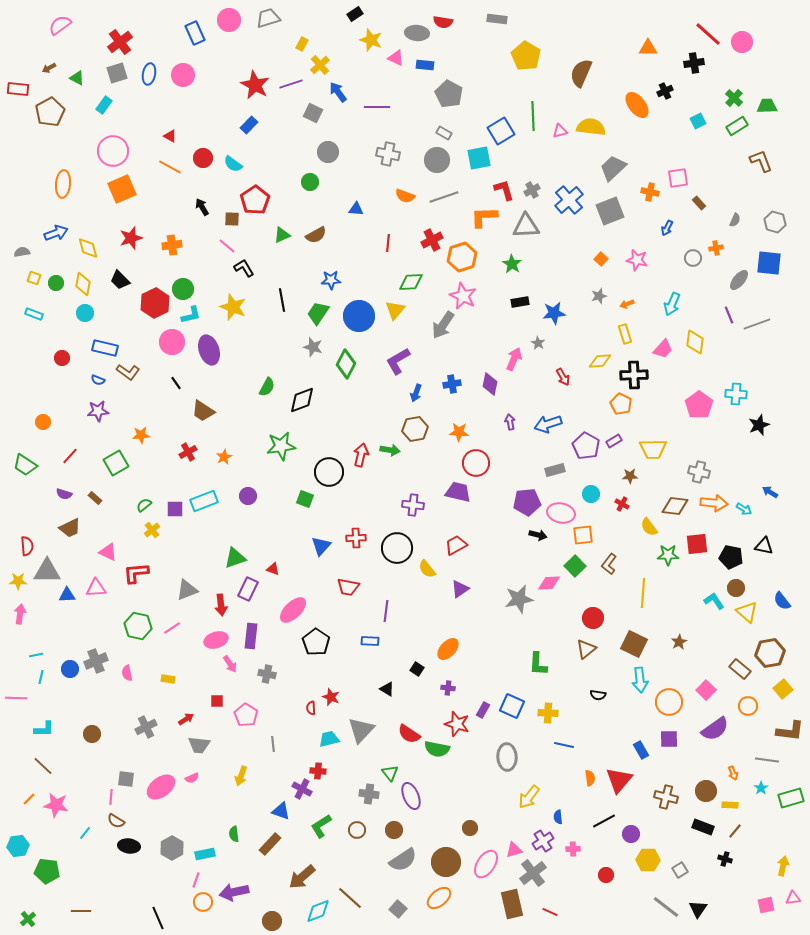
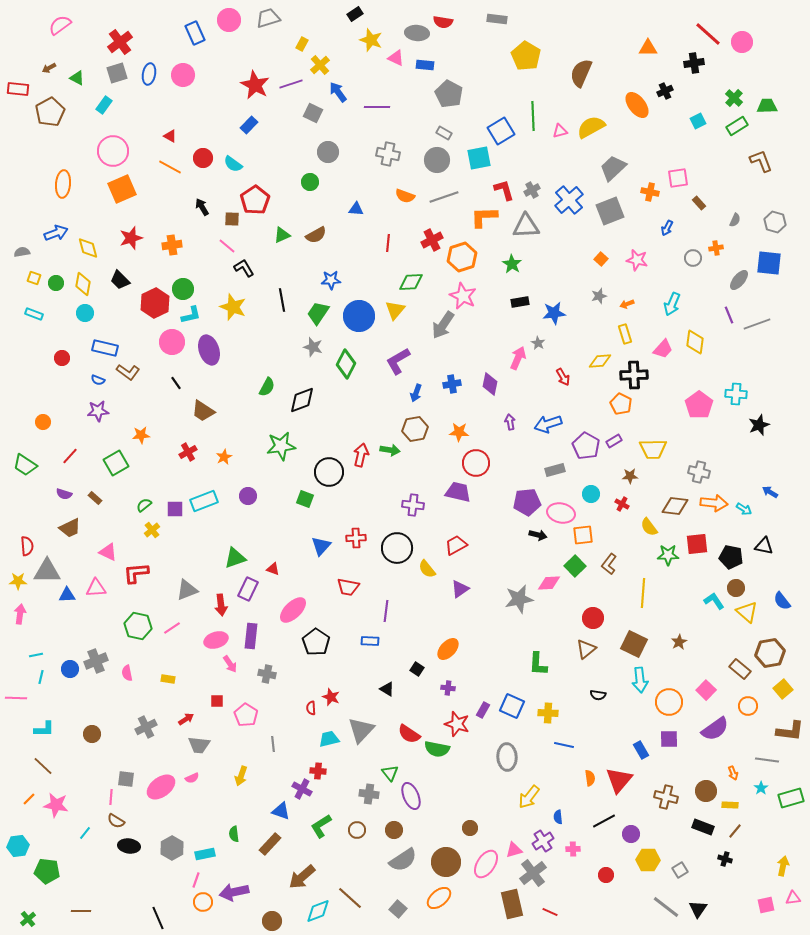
yellow semicircle at (591, 127): rotated 36 degrees counterclockwise
pink arrow at (514, 359): moved 4 px right, 1 px up
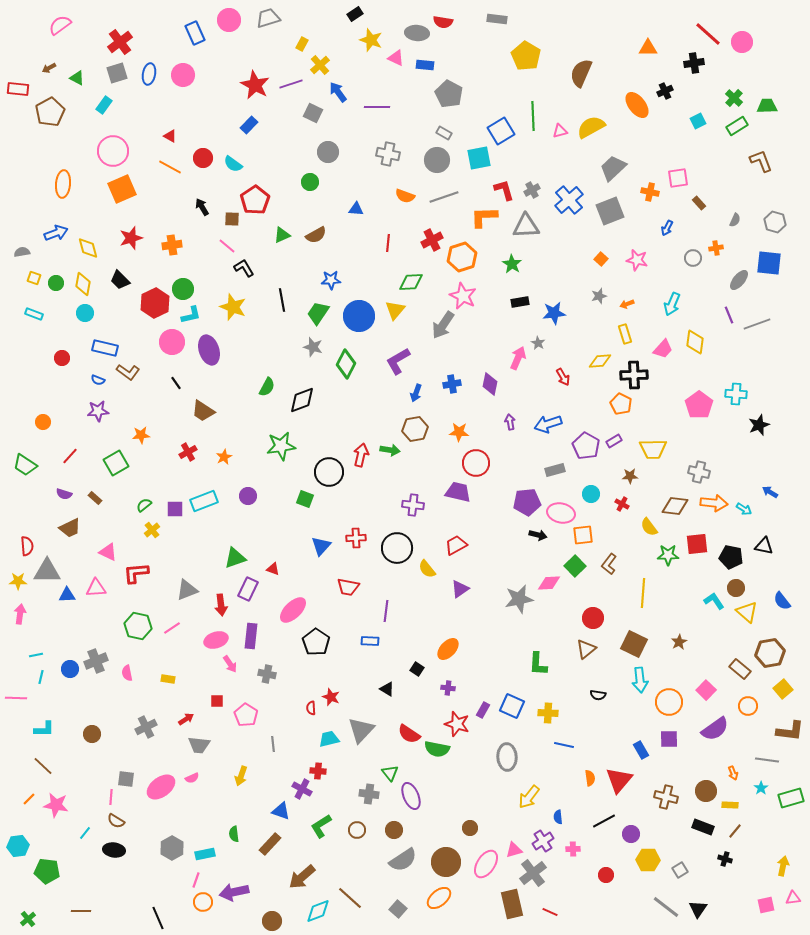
black ellipse at (129, 846): moved 15 px left, 4 px down
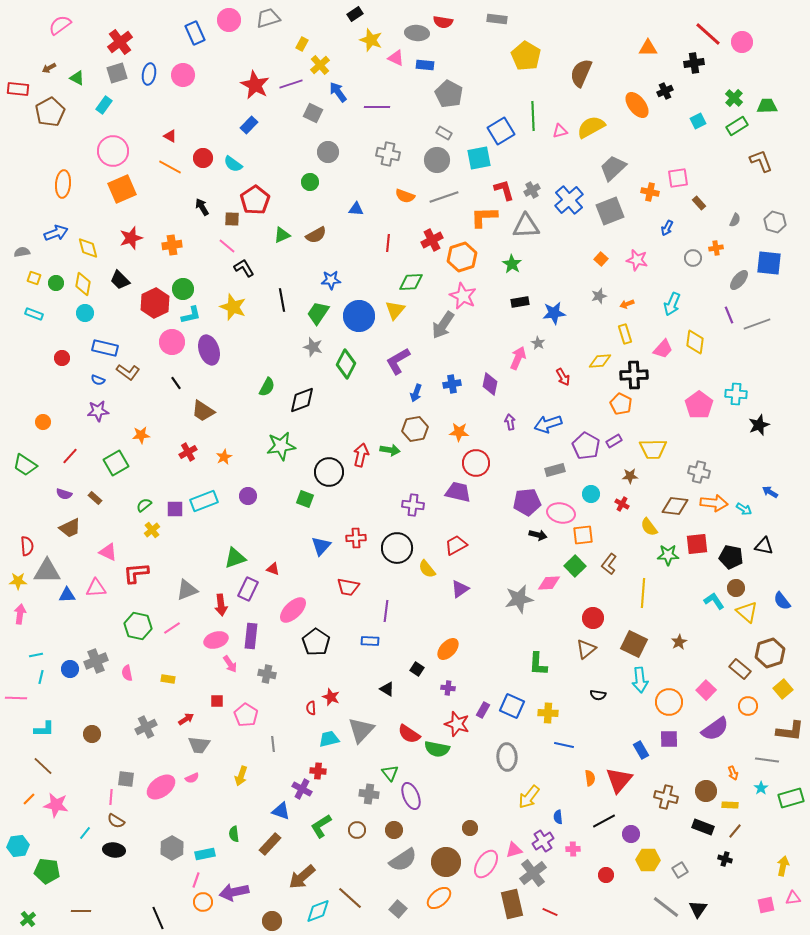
brown hexagon at (770, 653): rotated 8 degrees counterclockwise
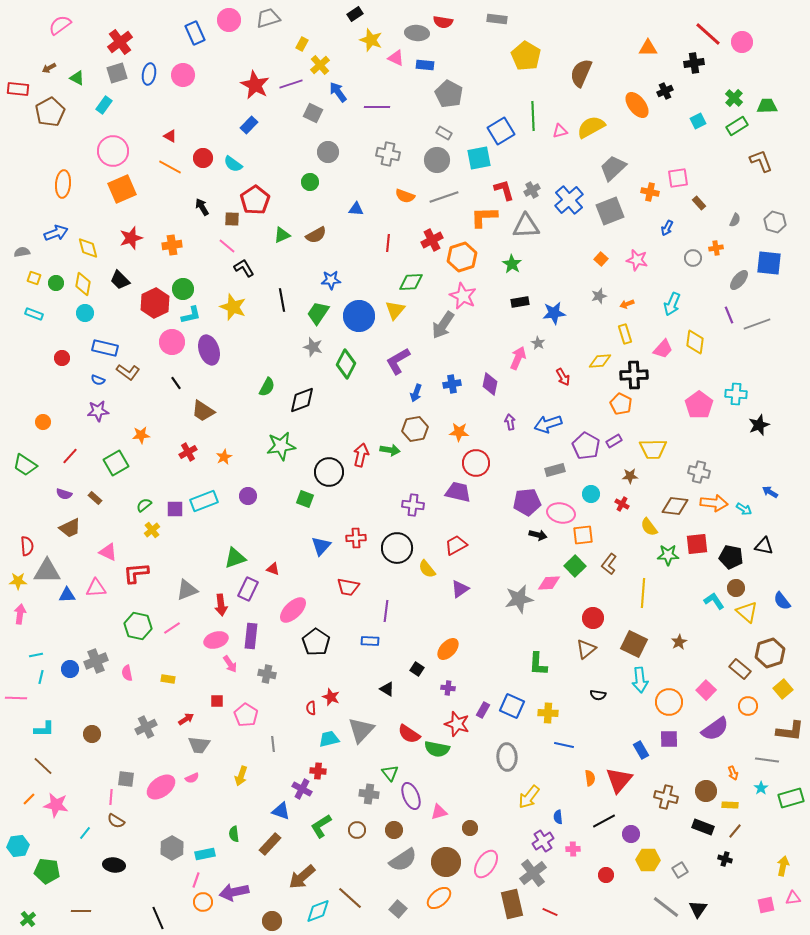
black ellipse at (114, 850): moved 15 px down
pink triangle at (514, 850): moved 75 px left, 38 px up
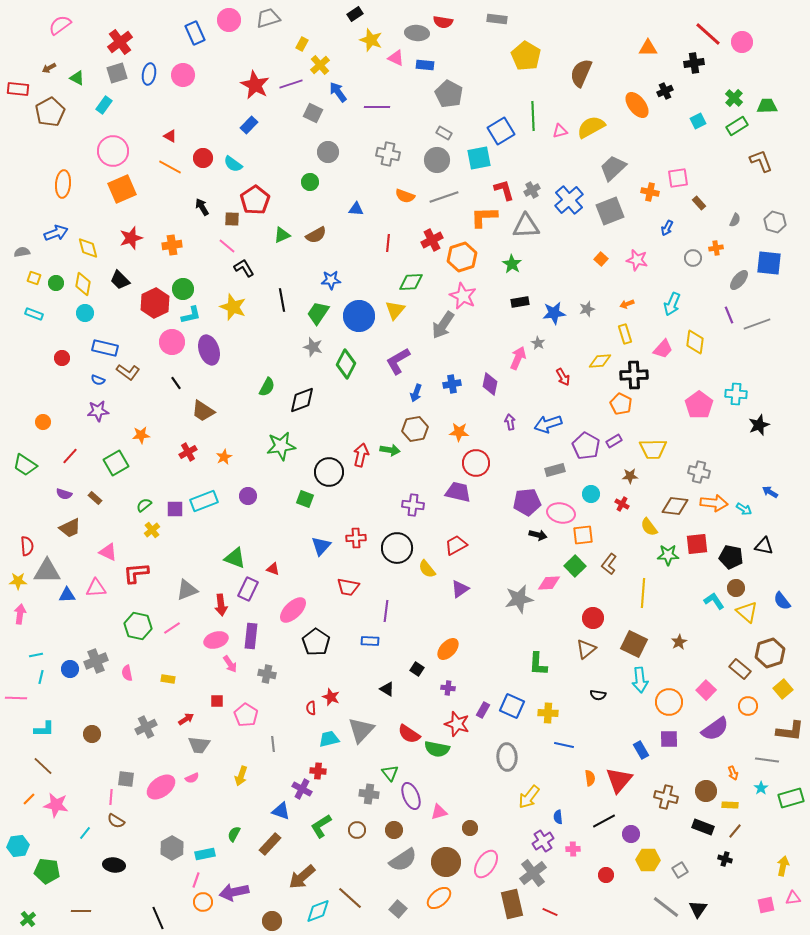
gray star at (599, 296): moved 12 px left, 13 px down
green triangle at (235, 558): rotated 40 degrees clockwise
green semicircle at (234, 834): rotated 35 degrees clockwise
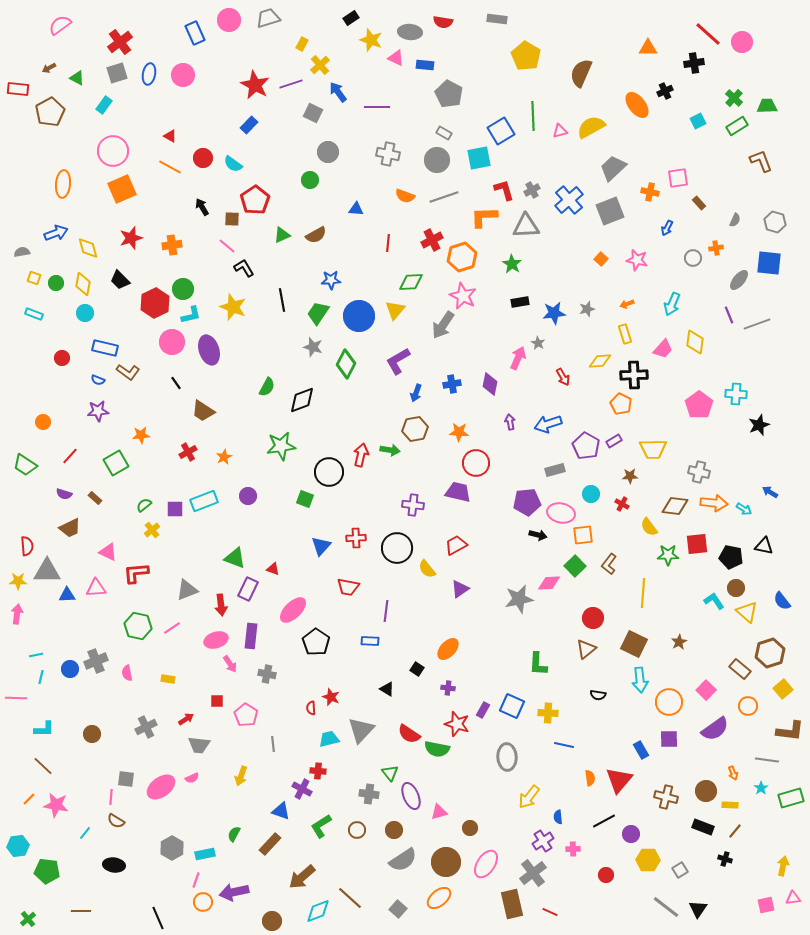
black rectangle at (355, 14): moved 4 px left, 4 px down
gray ellipse at (417, 33): moved 7 px left, 1 px up
green circle at (310, 182): moved 2 px up
pink arrow at (20, 614): moved 3 px left
